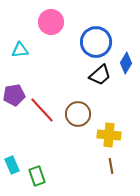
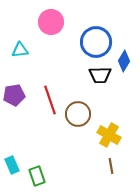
blue diamond: moved 2 px left, 2 px up
black trapezoid: rotated 40 degrees clockwise
red line: moved 8 px right, 10 px up; rotated 24 degrees clockwise
yellow cross: rotated 25 degrees clockwise
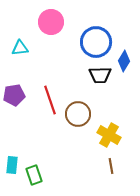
cyan triangle: moved 2 px up
cyan rectangle: rotated 30 degrees clockwise
green rectangle: moved 3 px left, 1 px up
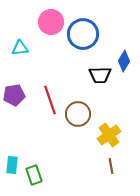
blue circle: moved 13 px left, 8 px up
yellow cross: rotated 25 degrees clockwise
